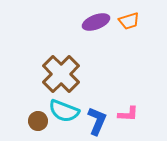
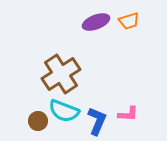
brown cross: rotated 12 degrees clockwise
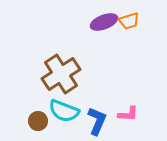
purple ellipse: moved 8 px right
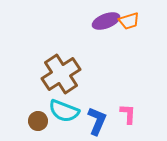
purple ellipse: moved 2 px right, 1 px up
pink L-shape: rotated 90 degrees counterclockwise
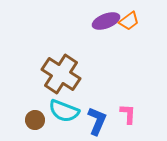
orange trapezoid: rotated 20 degrees counterclockwise
brown cross: rotated 24 degrees counterclockwise
brown circle: moved 3 px left, 1 px up
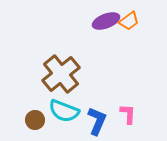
brown cross: rotated 18 degrees clockwise
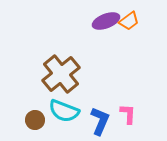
blue L-shape: moved 3 px right
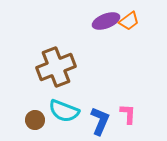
brown cross: moved 5 px left, 7 px up; rotated 18 degrees clockwise
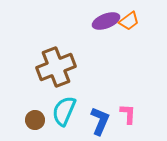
cyan semicircle: rotated 92 degrees clockwise
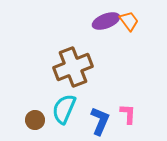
orange trapezoid: rotated 90 degrees counterclockwise
brown cross: moved 17 px right
cyan semicircle: moved 2 px up
